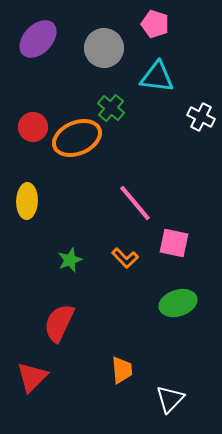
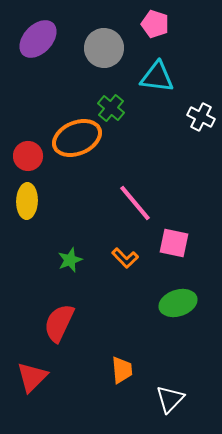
red circle: moved 5 px left, 29 px down
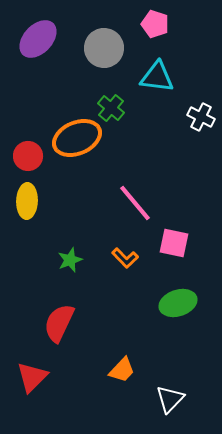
orange trapezoid: rotated 48 degrees clockwise
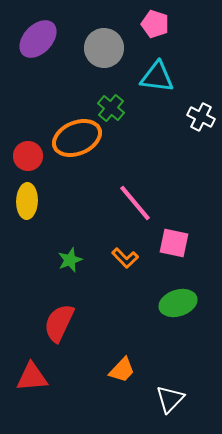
red triangle: rotated 40 degrees clockwise
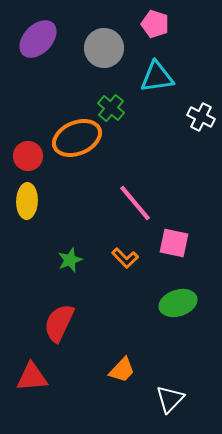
cyan triangle: rotated 15 degrees counterclockwise
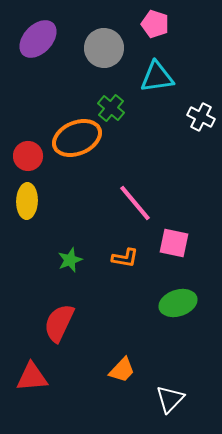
orange L-shape: rotated 36 degrees counterclockwise
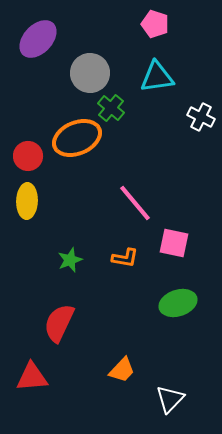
gray circle: moved 14 px left, 25 px down
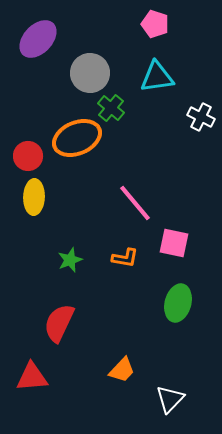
yellow ellipse: moved 7 px right, 4 px up
green ellipse: rotated 57 degrees counterclockwise
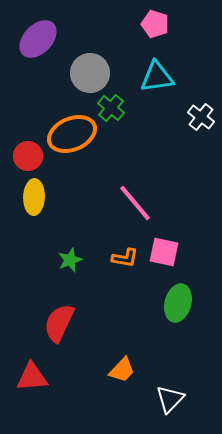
white cross: rotated 12 degrees clockwise
orange ellipse: moved 5 px left, 4 px up
pink square: moved 10 px left, 9 px down
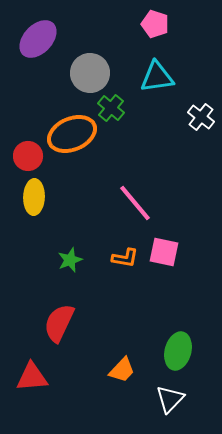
green ellipse: moved 48 px down
